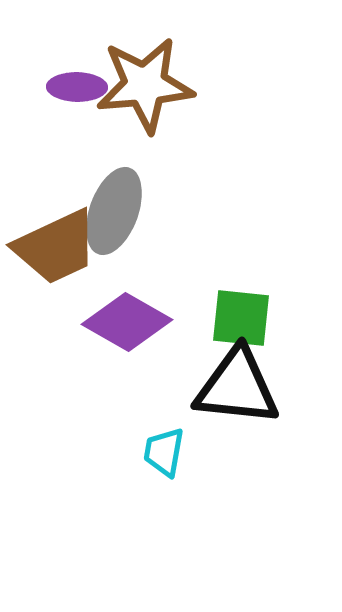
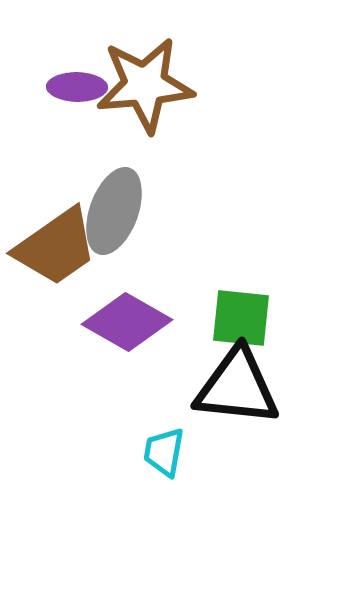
brown trapezoid: rotated 10 degrees counterclockwise
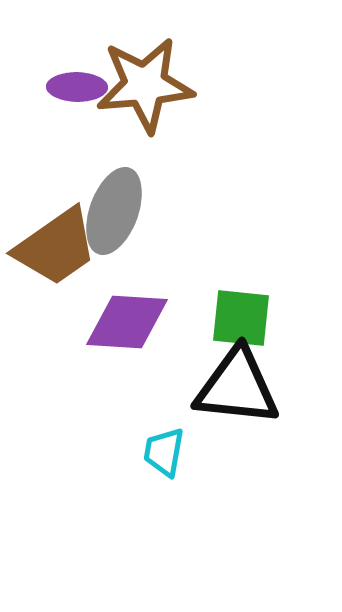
purple diamond: rotated 26 degrees counterclockwise
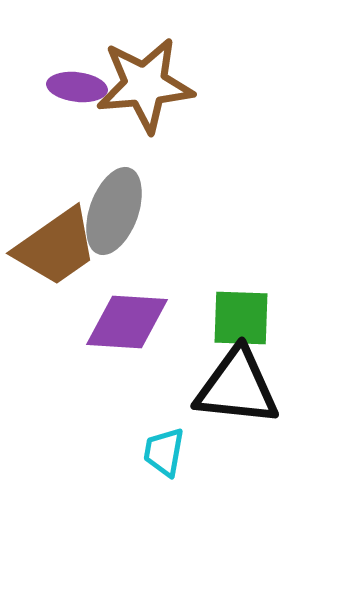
purple ellipse: rotated 6 degrees clockwise
green square: rotated 4 degrees counterclockwise
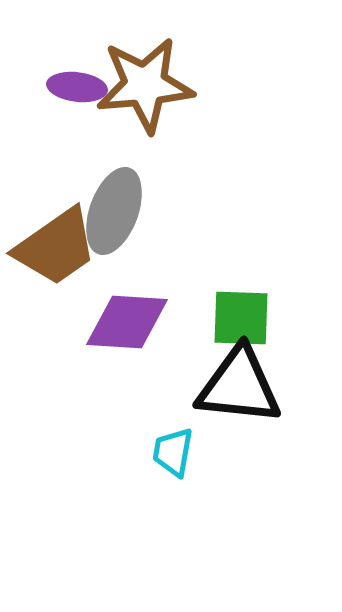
black triangle: moved 2 px right, 1 px up
cyan trapezoid: moved 9 px right
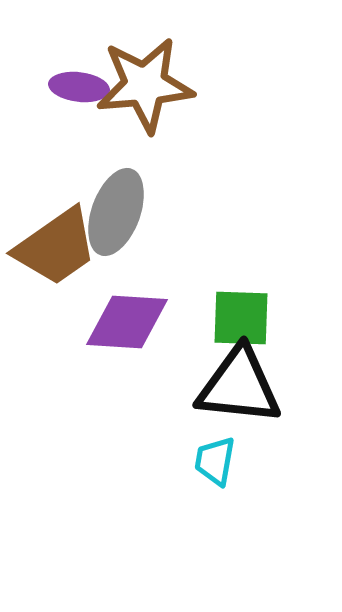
purple ellipse: moved 2 px right
gray ellipse: moved 2 px right, 1 px down
cyan trapezoid: moved 42 px right, 9 px down
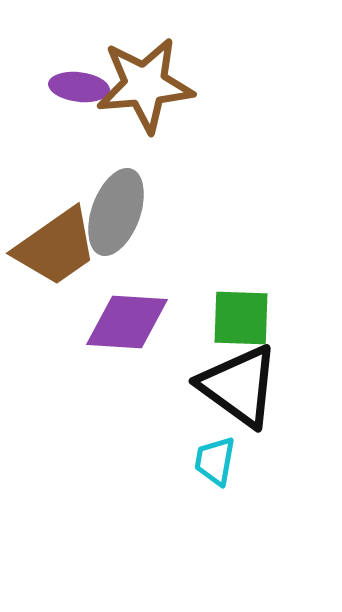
black triangle: rotated 30 degrees clockwise
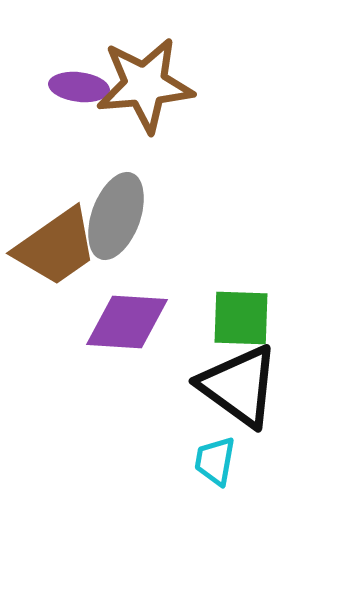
gray ellipse: moved 4 px down
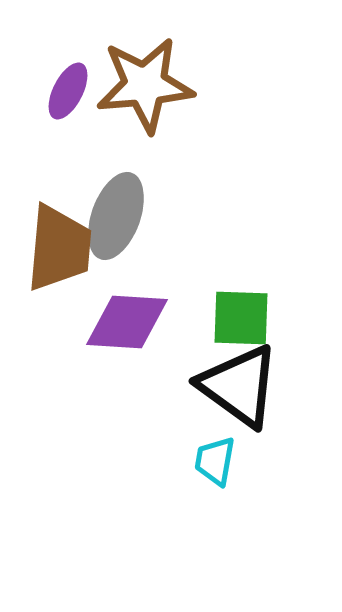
purple ellipse: moved 11 px left, 4 px down; rotated 70 degrees counterclockwise
brown trapezoid: moved 3 px right, 1 px down; rotated 50 degrees counterclockwise
